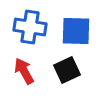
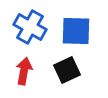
blue cross: rotated 20 degrees clockwise
red arrow: rotated 40 degrees clockwise
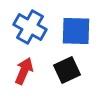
red arrow: rotated 12 degrees clockwise
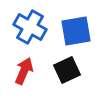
blue square: rotated 12 degrees counterclockwise
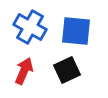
blue square: rotated 16 degrees clockwise
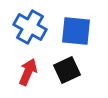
red arrow: moved 4 px right, 1 px down
